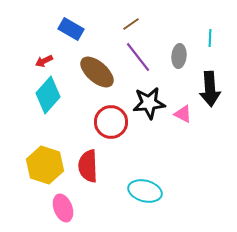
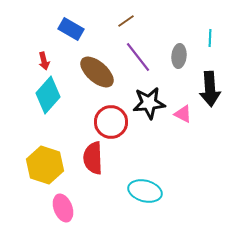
brown line: moved 5 px left, 3 px up
red arrow: rotated 78 degrees counterclockwise
red semicircle: moved 5 px right, 8 px up
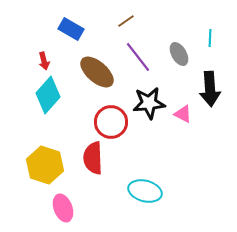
gray ellipse: moved 2 px up; rotated 35 degrees counterclockwise
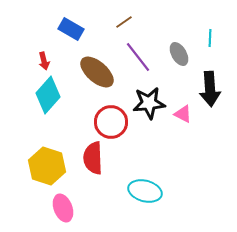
brown line: moved 2 px left, 1 px down
yellow hexagon: moved 2 px right, 1 px down
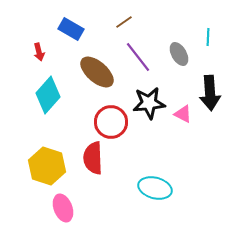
cyan line: moved 2 px left, 1 px up
red arrow: moved 5 px left, 9 px up
black arrow: moved 4 px down
cyan ellipse: moved 10 px right, 3 px up
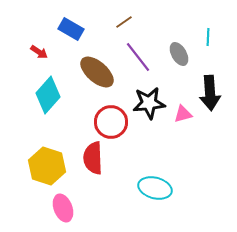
red arrow: rotated 42 degrees counterclockwise
pink triangle: rotated 42 degrees counterclockwise
